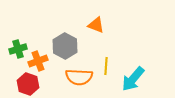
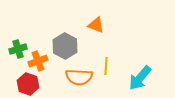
cyan arrow: moved 7 px right, 1 px up
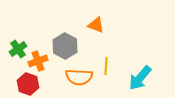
green cross: rotated 18 degrees counterclockwise
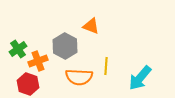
orange triangle: moved 5 px left, 1 px down
